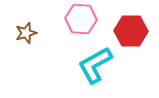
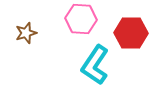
red hexagon: moved 2 px down
cyan L-shape: rotated 27 degrees counterclockwise
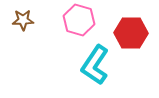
pink hexagon: moved 2 px left, 1 px down; rotated 12 degrees clockwise
brown star: moved 3 px left, 13 px up; rotated 15 degrees clockwise
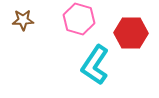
pink hexagon: moved 1 px up
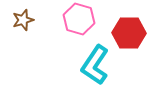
brown star: rotated 15 degrees counterclockwise
red hexagon: moved 2 px left
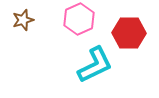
pink hexagon: rotated 20 degrees clockwise
cyan L-shape: rotated 150 degrees counterclockwise
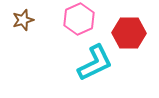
cyan L-shape: moved 2 px up
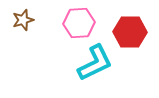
pink hexagon: moved 4 px down; rotated 20 degrees clockwise
red hexagon: moved 1 px right, 1 px up
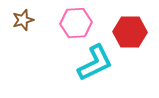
pink hexagon: moved 3 px left
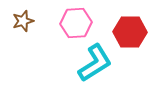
brown star: moved 1 px down
cyan L-shape: rotated 6 degrees counterclockwise
